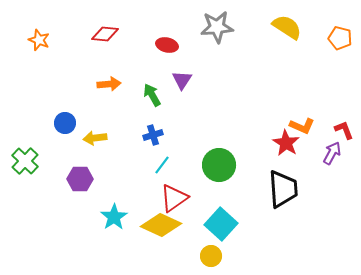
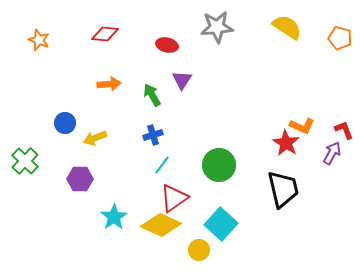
yellow arrow: rotated 15 degrees counterclockwise
black trapezoid: rotated 9 degrees counterclockwise
yellow circle: moved 12 px left, 6 px up
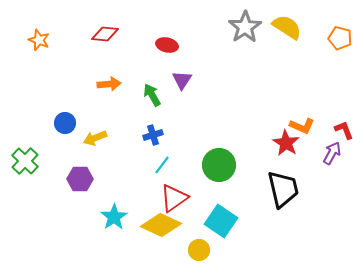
gray star: moved 28 px right; rotated 28 degrees counterclockwise
cyan square: moved 3 px up; rotated 8 degrees counterclockwise
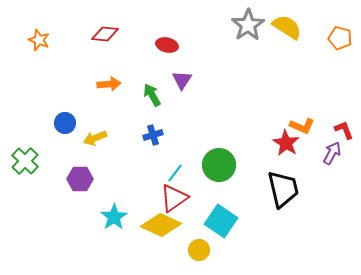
gray star: moved 3 px right, 2 px up
cyan line: moved 13 px right, 8 px down
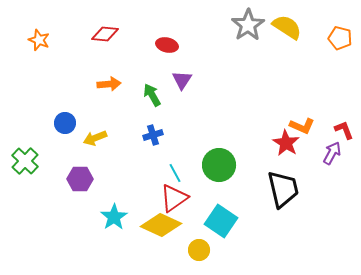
cyan line: rotated 66 degrees counterclockwise
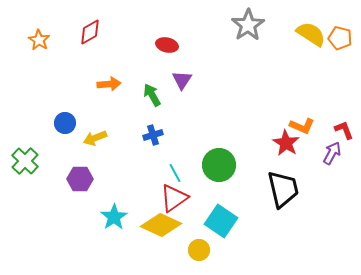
yellow semicircle: moved 24 px right, 7 px down
red diamond: moved 15 px left, 2 px up; rotated 36 degrees counterclockwise
orange star: rotated 10 degrees clockwise
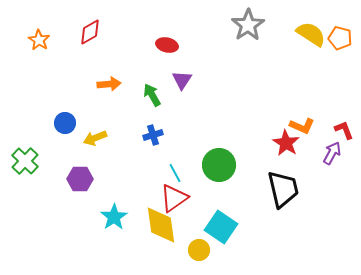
cyan square: moved 6 px down
yellow diamond: rotated 57 degrees clockwise
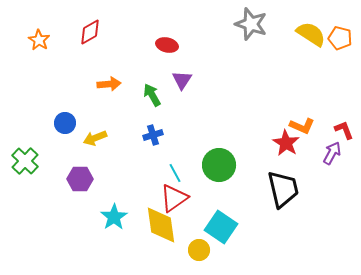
gray star: moved 3 px right, 1 px up; rotated 20 degrees counterclockwise
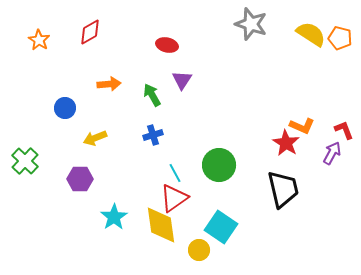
blue circle: moved 15 px up
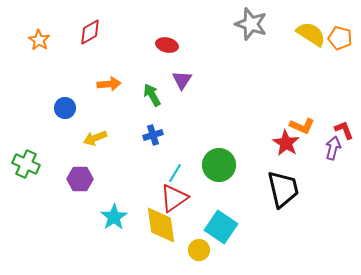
purple arrow: moved 1 px right, 5 px up; rotated 15 degrees counterclockwise
green cross: moved 1 px right, 3 px down; rotated 20 degrees counterclockwise
cyan line: rotated 60 degrees clockwise
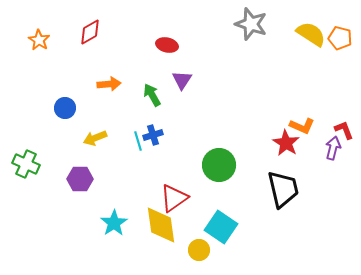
cyan line: moved 37 px left, 32 px up; rotated 48 degrees counterclockwise
cyan star: moved 6 px down
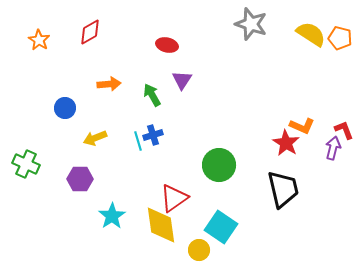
cyan star: moved 2 px left, 7 px up
